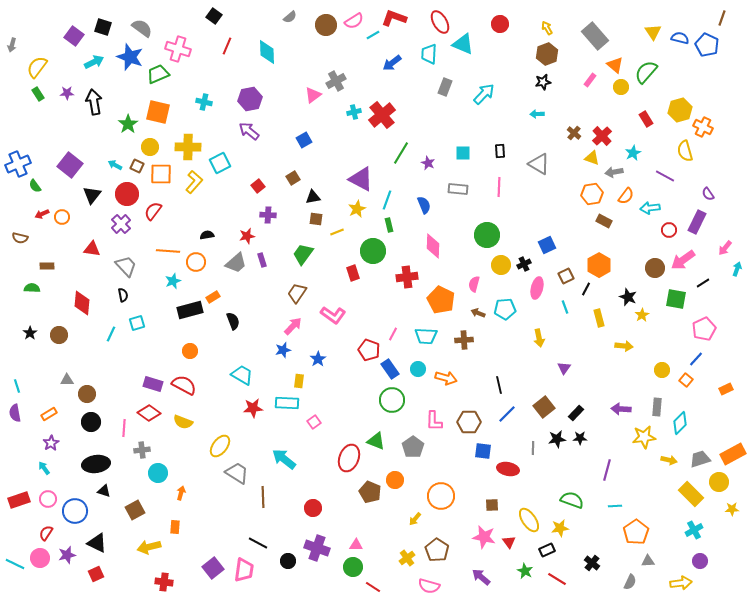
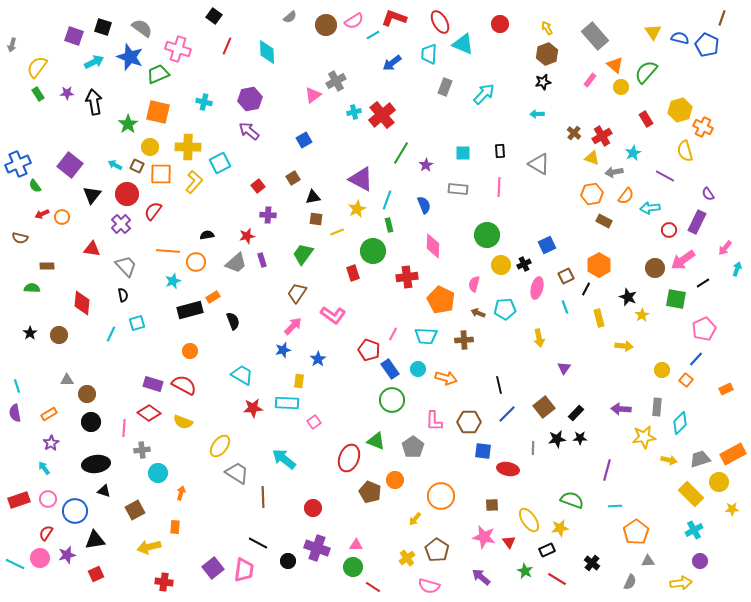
purple square at (74, 36): rotated 18 degrees counterclockwise
red cross at (602, 136): rotated 12 degrees clockwise
purple star at (428, 163): moved 2 px left, 2 px down; rotated 16 degrees clockwise
black triangle at (97, 543): moved 2 px left, 3 px up; rotated 35 degrees counterclockwise
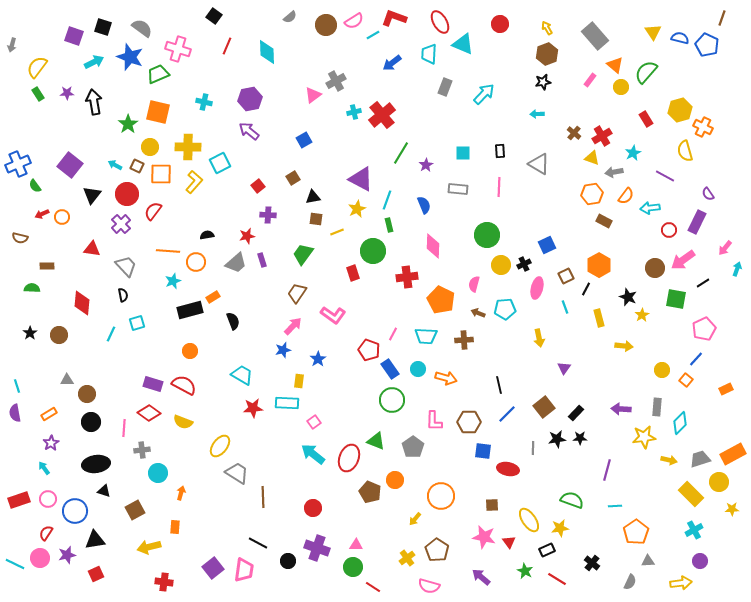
cyan arrow at (284, 459): moved 29 px right, 5 px up
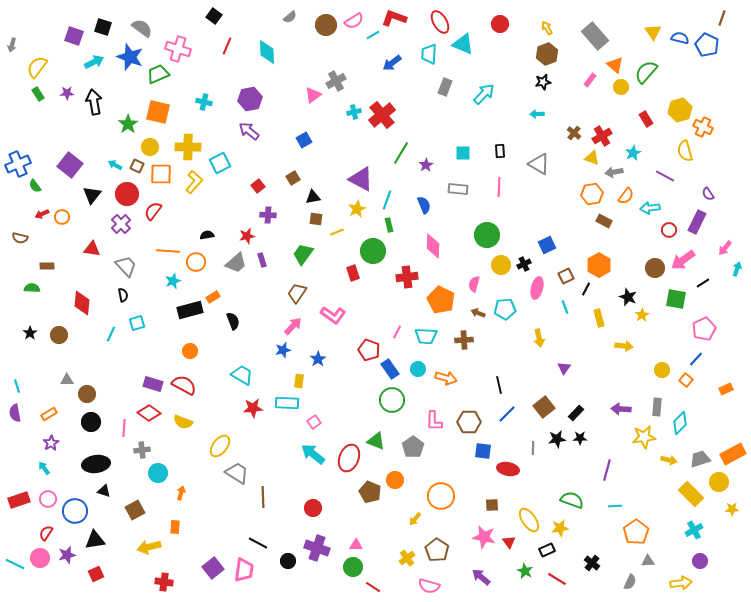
pink line at (393, 334): moved 4 px right, 2 px up
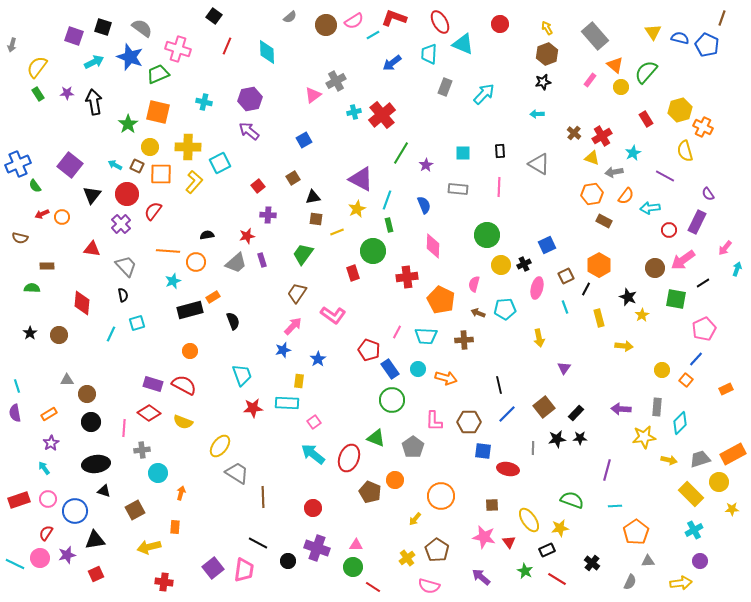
cyan trapezoid at (242, 375): rotated 40 degrees clockwise
green triangle at (376, 441): moved 3 px up
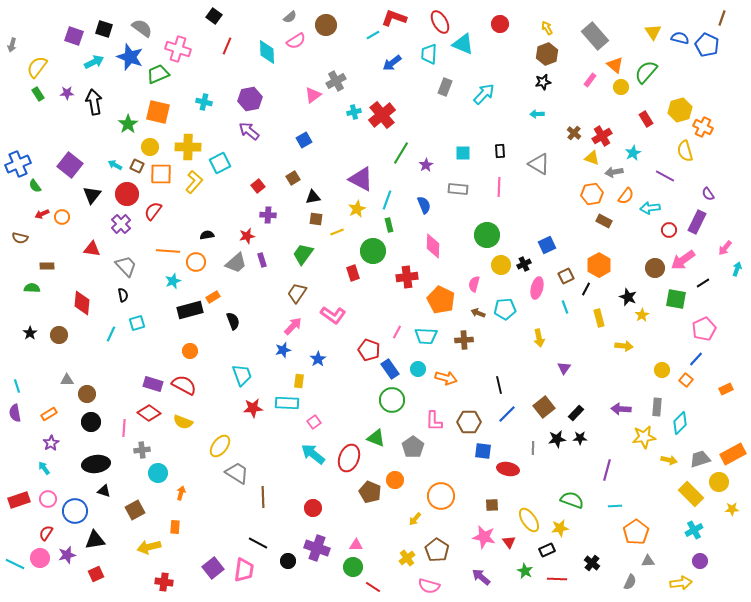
pink semicircle at (354, 21): moved 58 px left, 20 px down
black square at (103, 27): moved 1 px right, 2 px down
red line at (557, 579): rotated 30 degrees counterclockwise
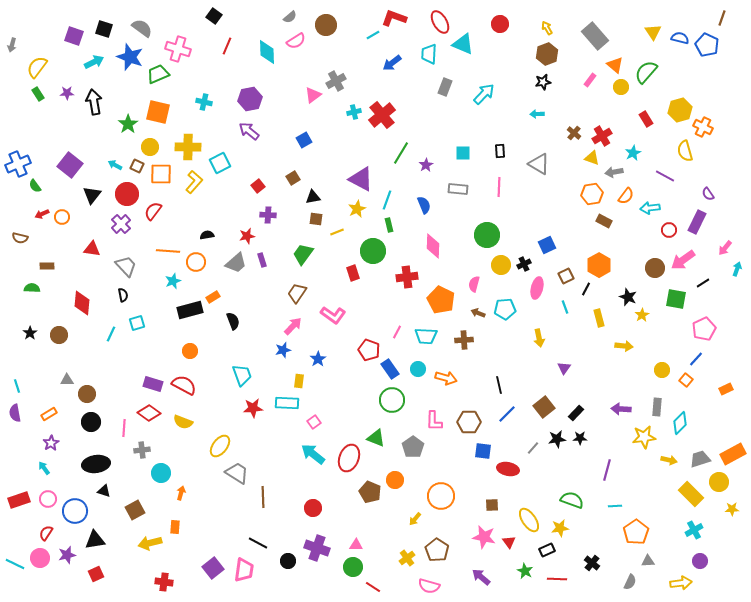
gray line at (533, 448): rotated 40 degrees clockwise
cyan circle at (158, 473): moved 3 px right
yellow arrow at (149, 547): moved 1 px right, 4 px up
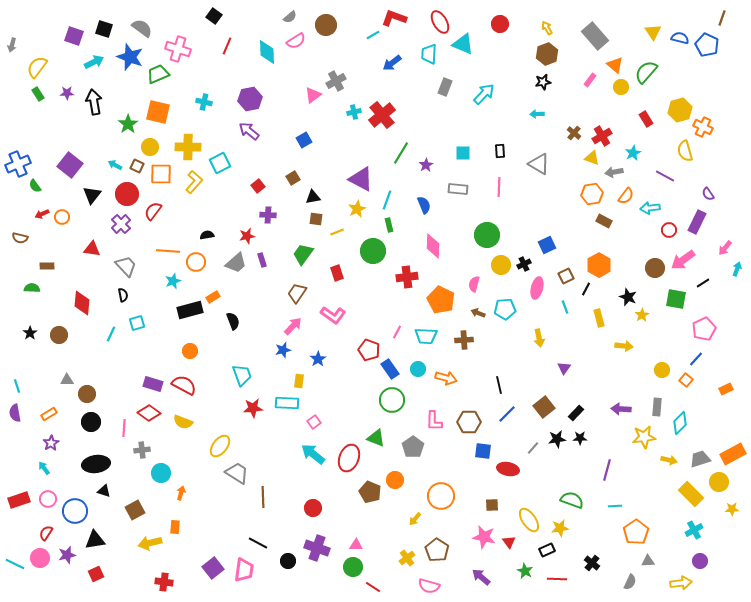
red rectangle at (353, 273): moved 16 px left
